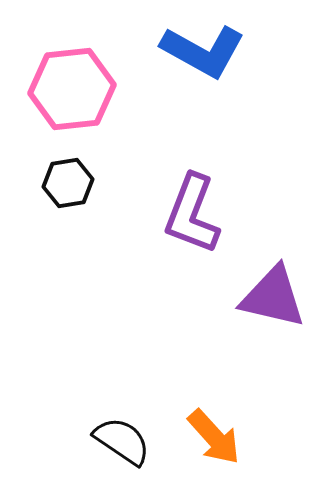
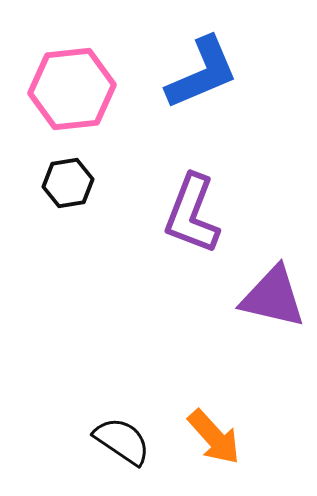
blue L-shape: moved 1 px left, 22 px down; rotated 52 degrees counterclockwise
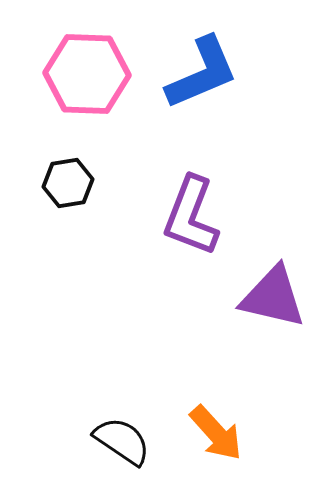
pink hexagon: moved 15 px right, 15 px up; rotated 8 degrees clockwise
purple L-shape: moved 1 px left, 2 px down
orange arrow: moved 2 px right, 4 px up
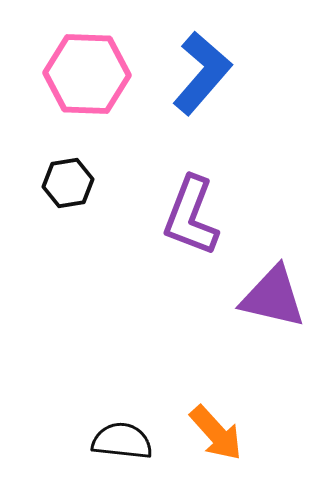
blue L-shape: rotated 26 degrees counterclockwise
black semicircle: rotated 28 degrees counterclockwise
